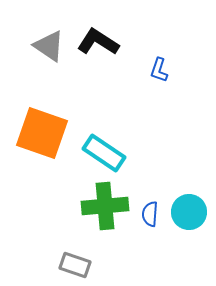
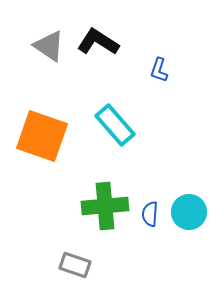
orange square: moved 3 px down
cyan rectangle: moved 11 px right, 28 px up; rotated 15 degrees clockwise
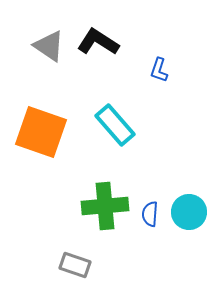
orange square: moved 1 px left, 4 px up
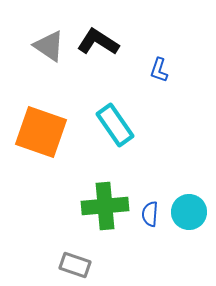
cyan rectangle: rotated 6 degrees clockwise
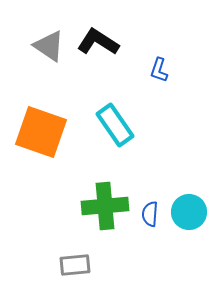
gray rectangle: rotated 24 degrees counterclockwise
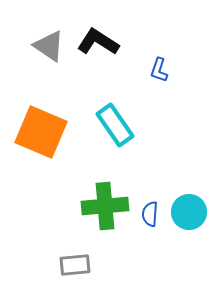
orange square: rotated 4 degrees clockwise
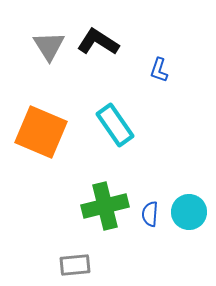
gray triangle: rotated 24 degrees clockwise
green cross: rotated 9 degrees counterclockwise
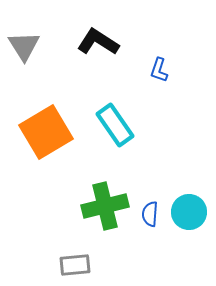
gray triangle: moved 25 px left
orange square: moved 5 px right; rotated 36 degrees clockwise
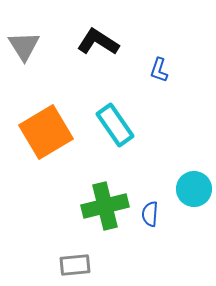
cyan circle: moved 5 px right, 23 px up
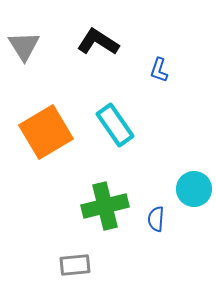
blue semicircle: moved 6 px right, 5 px down
